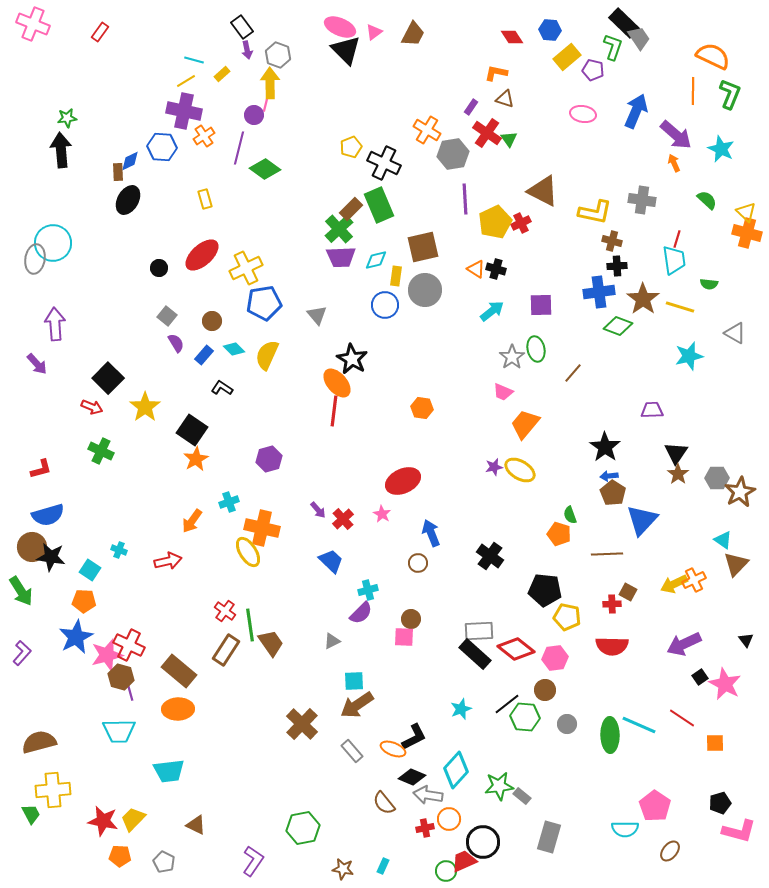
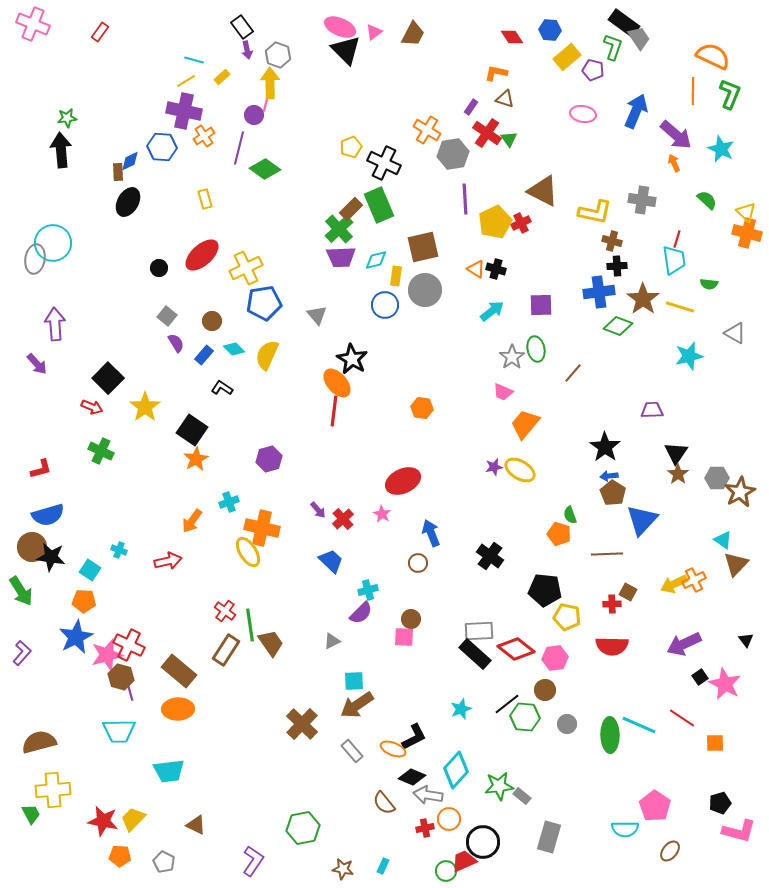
black rectangle at (624, 23): rotated 8 degrees counterclockwise
yellow rectangle at (222, 74): moved 3 px down
black ellipse at (128, 200): moved 2 px down
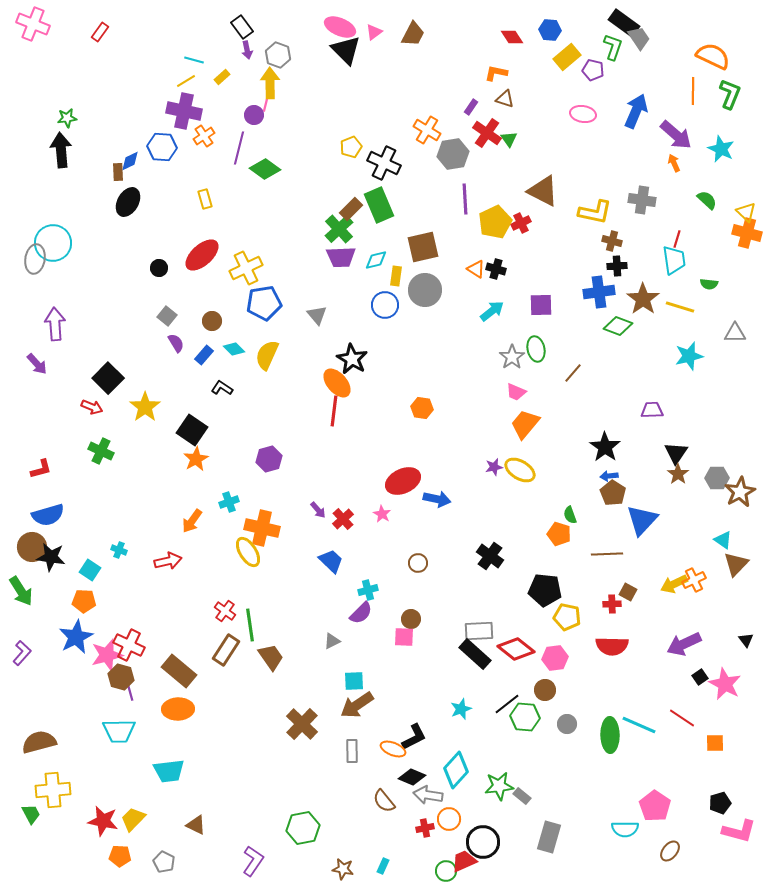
gray triangle at (735, 333): rotated 30 degrees counterclockwise
pink trapezoid at (503, 392): moved 13 px right
blue arrow at (431, 533): moved 6 px right, 34 px up; rotated 124 degrees clockwise
brown trapezoid at (271, 643): moved 14 px down
gray rectangle at (352, 751): rotated 40 degrees clockwise
brown semicircle at (384, 803): moved 2 px up
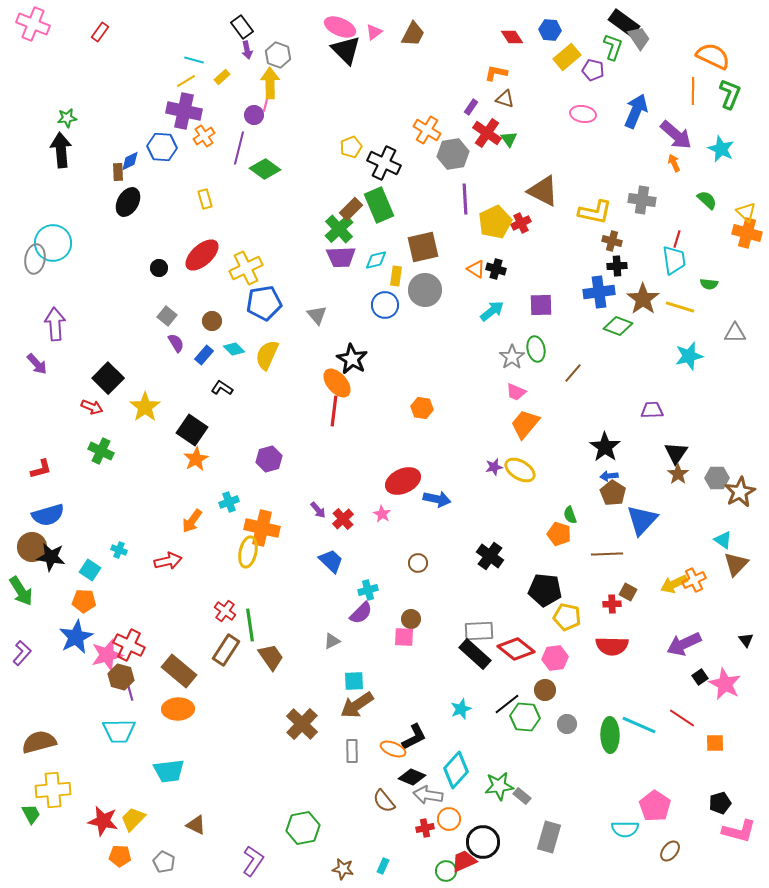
yellow ellipse at (248, 552): rotated 44 degrees clockwise
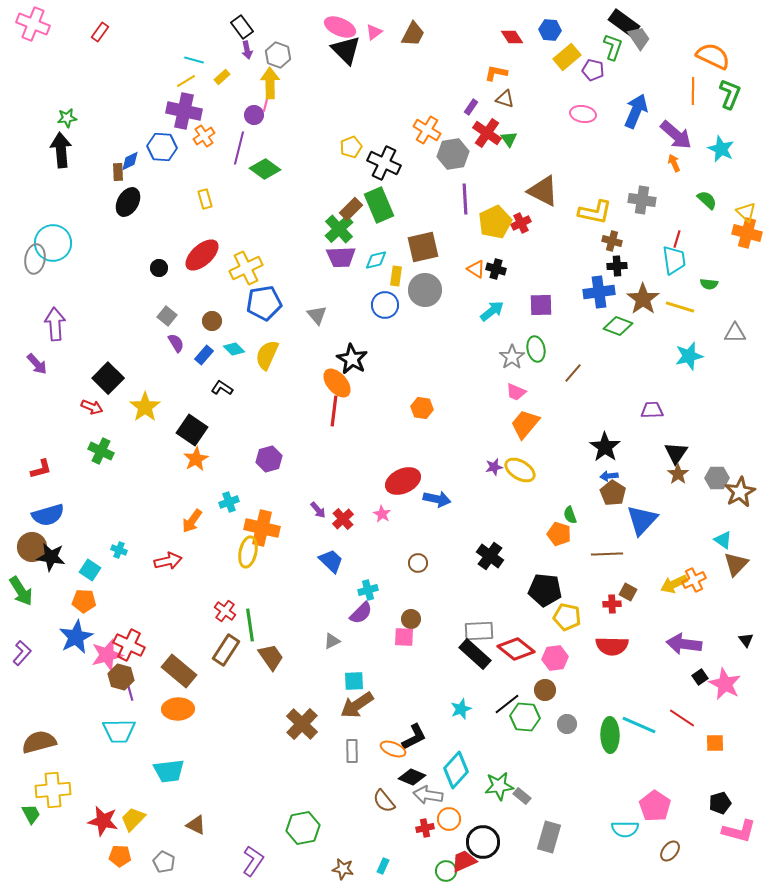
purple arrow at (684, 644): rotated 32 degrees clockwise
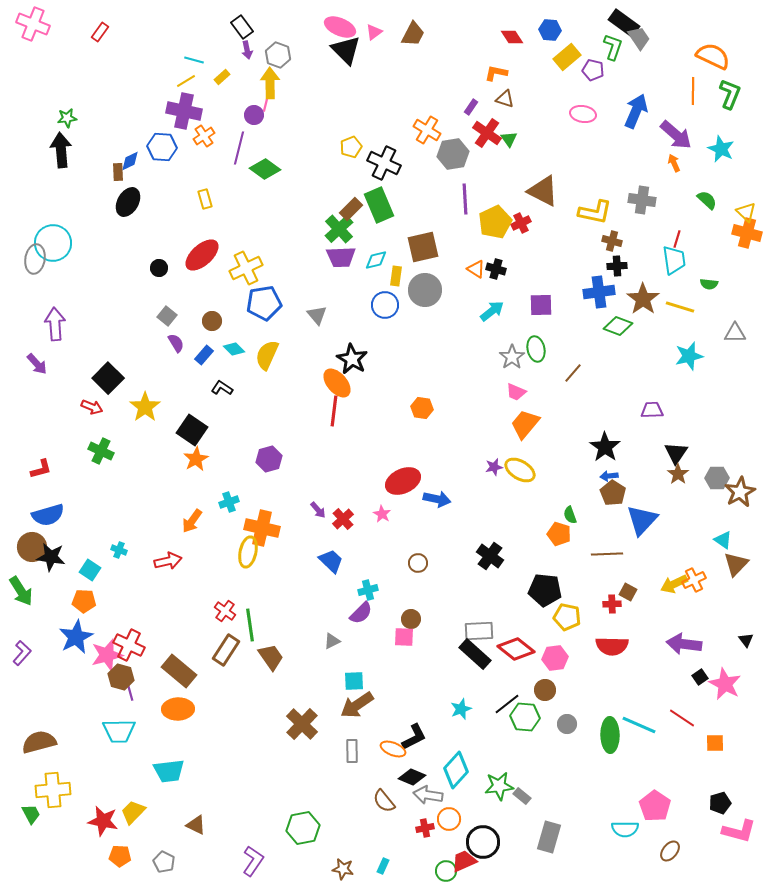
yellow trapezoid at (133, 819): moved 7 px up
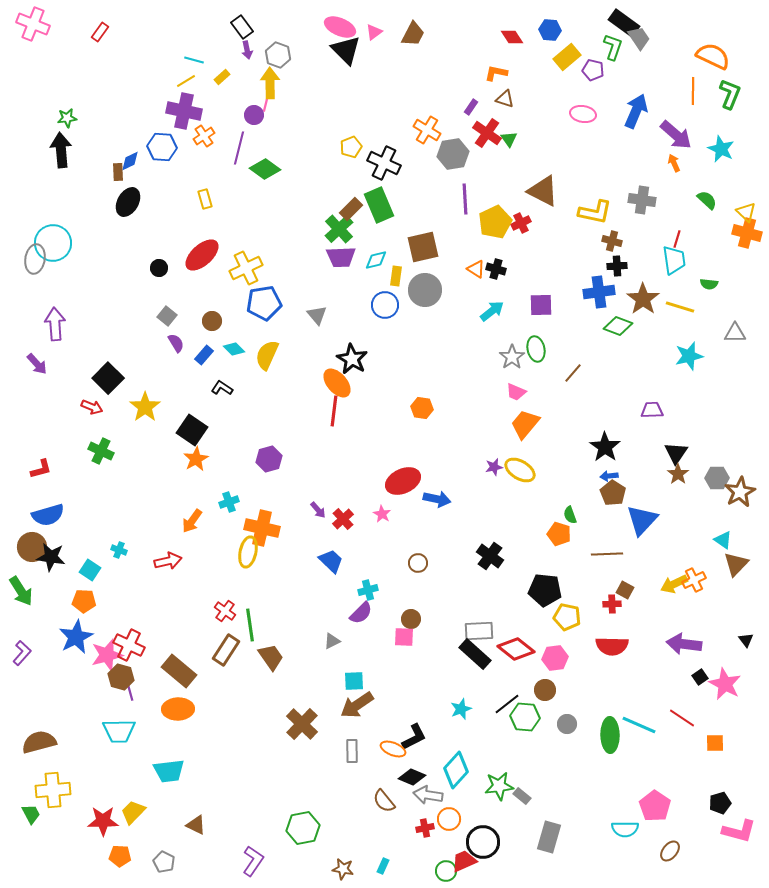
brown square at (628, 592): moved 3 px left, 2 px up
red star at (103, 821): rotated 12 degrees counterclockwise
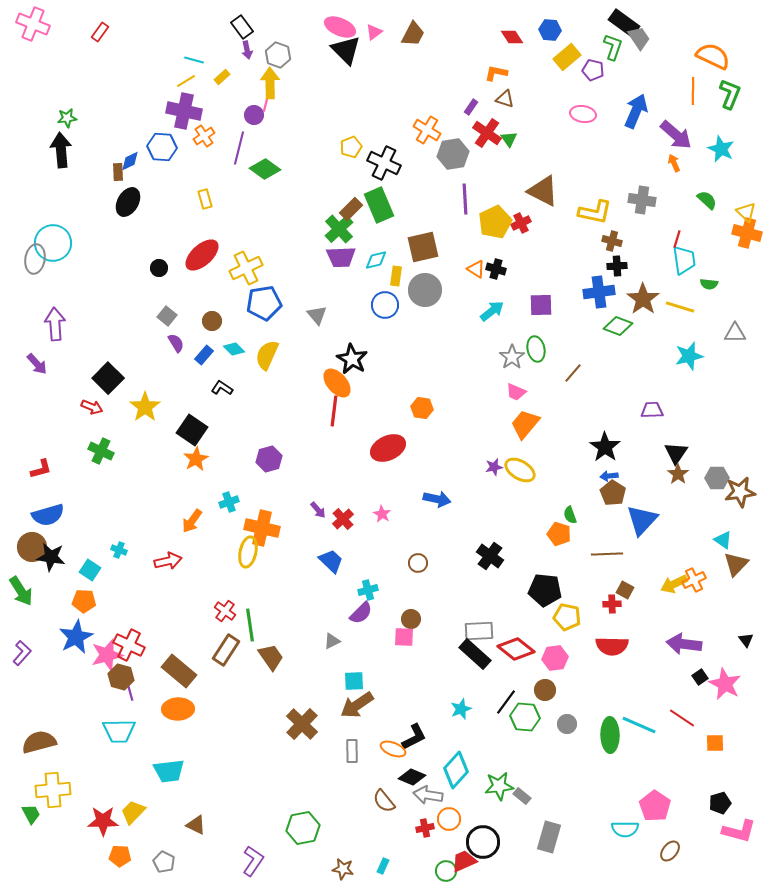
cyan trapezoid at (674, 260): moved 10 px right
red ellipse at (403, 481): moved 15 px left, 33 px up
brown star at (740, 492): rotated 20 degrees clockwise
black line at (507, 704): moved 1 px left, 2 px up; rotated 16 degrees counterclockwise
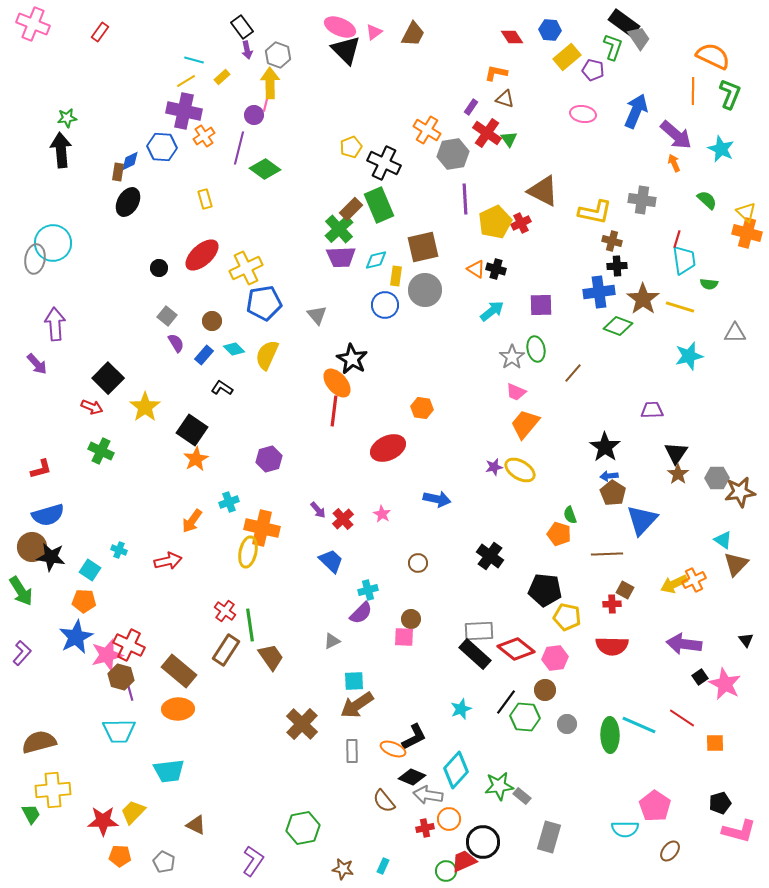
brown rectangle at (118, 172): rotated 12 degrees clockwise
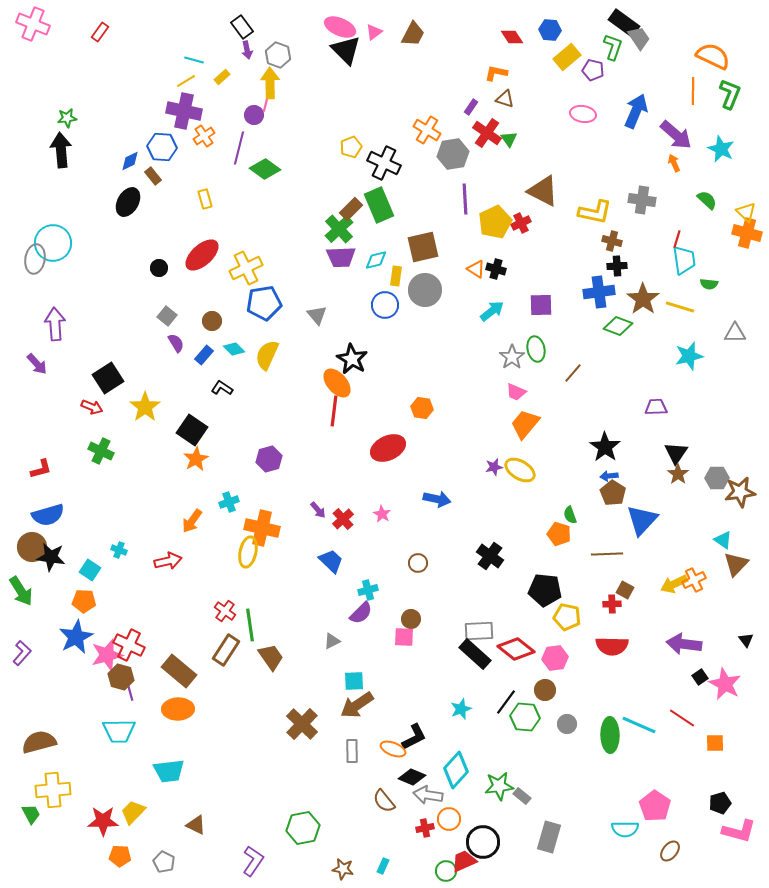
brown rectangle at (118, 172): moved 35 px right, 4 px down; rotated 48 degrees counterclockwise
black square at (108, 378): rotated 12 degrees clockwise
purple trapezoid at (652, 410): moved 4 px right, 3 px up
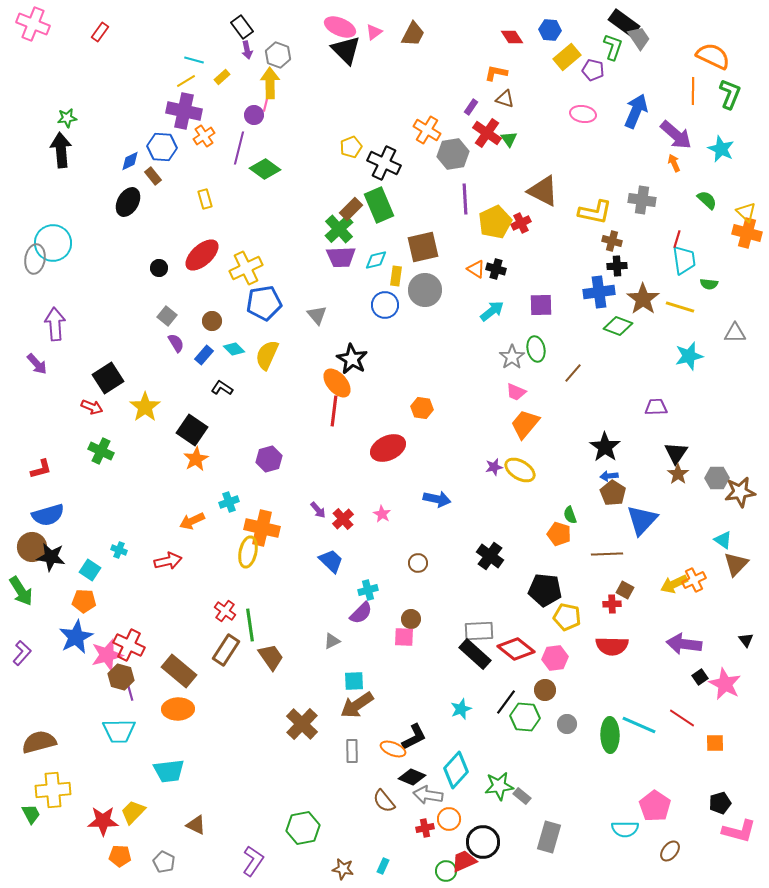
orange arrow at (192, 521): rotated 30 degrees clockwise
